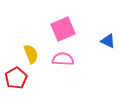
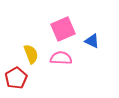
blue triangle: moved 16 px left
pink semicircle: moved 2 px left, 1 px up
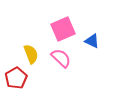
pink semicircle: rotated 40 degrees clockwise
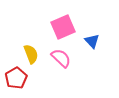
pink square: moved 2 px up
blue triangle: rotated 21 degrees clockwise
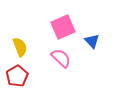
yellow semicircle: moved 11 px left, 7 px up
red pentagon: moved 1 px right, 2 px up
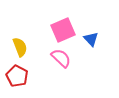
pink square: moved 3 px down
blue triangle: moved 1 px left, 2 px up
red pentagon: rotated 15 degrees counterclockwise
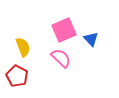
pink square: moved 1 px right
yellow semicircle: moved 3 px right
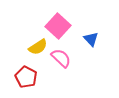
pink square: moved 6 px left, 4 px up; rotated 25 degrees counterclockwise
yellow semicircle: moved 15 px right; rotated 78 degrees clockwise
red pentagon: moved 9 px right, 1 px down
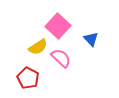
red pentagon: moved 2 px right, 1 px down
